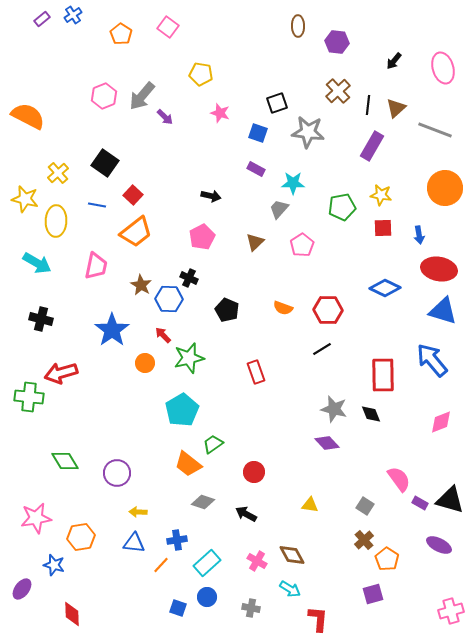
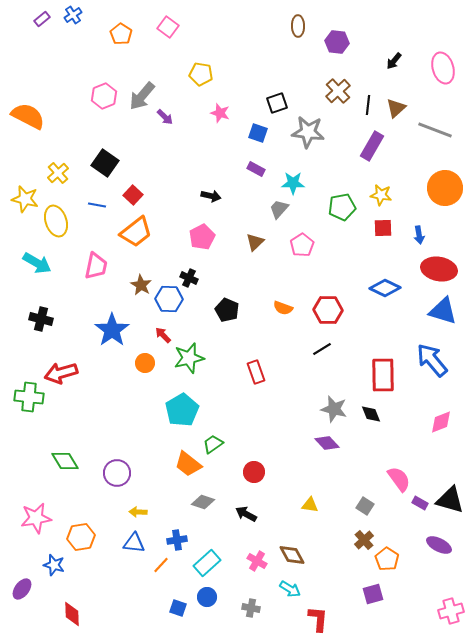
yellow ellipse at (56, 221): rotated 20 degrees counterclockwise
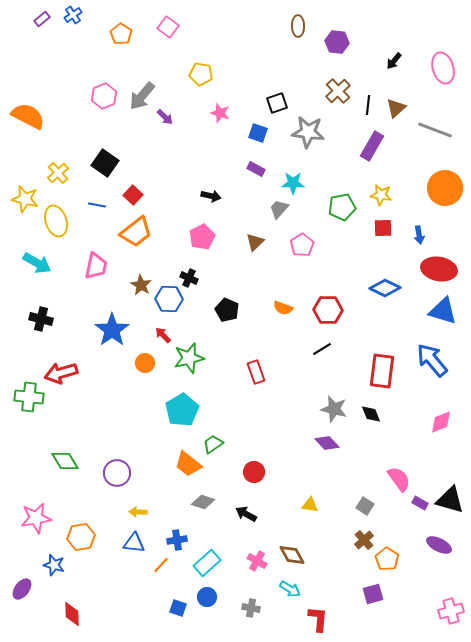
red rectangle at (383, 375): moved 1 px left, 4 px up; rotated 8 degrees clockwise
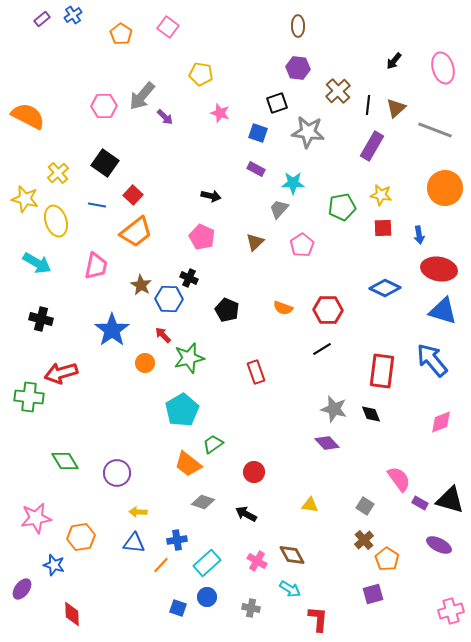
purple hexagon at (337, 42): moved 39 px left, 26 px down
pink hexagon at (104, 96): moved 10 px down; rotated 20 degrees clockwise
pink pentagon at (202, 237): rotated 20 degrees counterclockwise
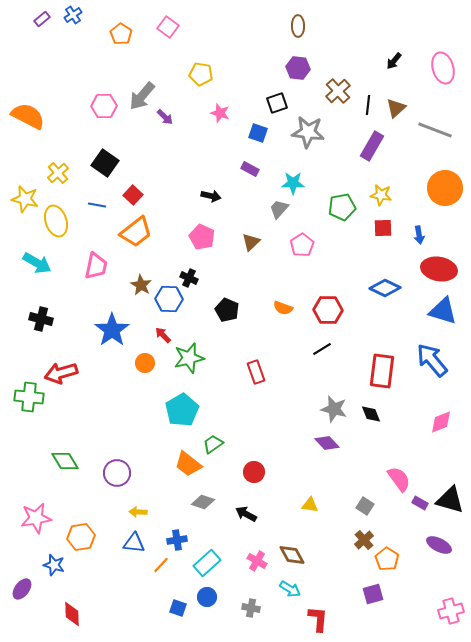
purple rectangle at (256, 169): moved 6 px left
brown triangle at (255, 242): moved 4 px left
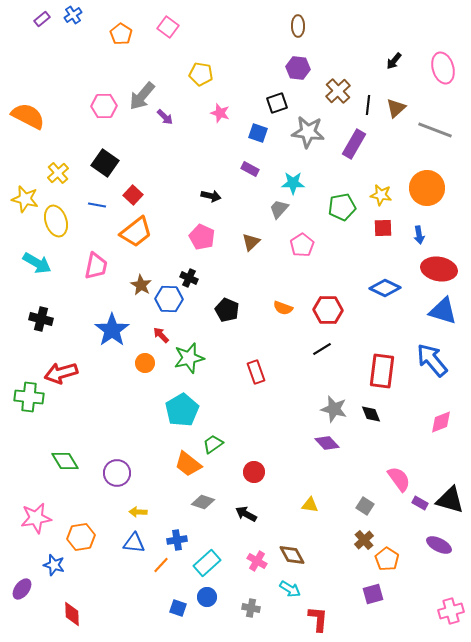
purple rectangle at (372, 146): moved 18 px left, 2 px up
orange circle at (445, 188): moved 18 px left
red arrow at (163, 335): moved 2 px left
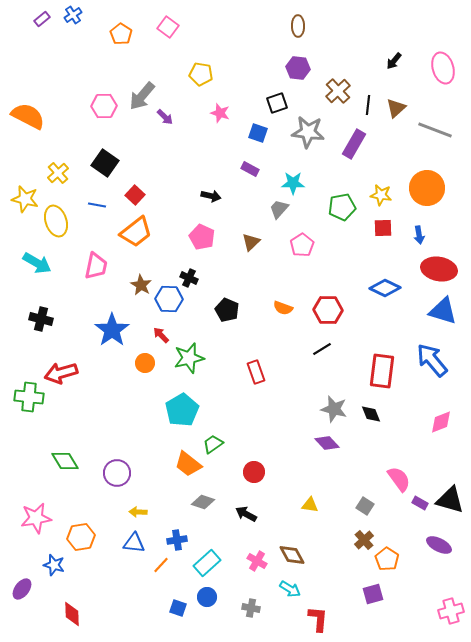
red square at (133, 195): moved 2 px right
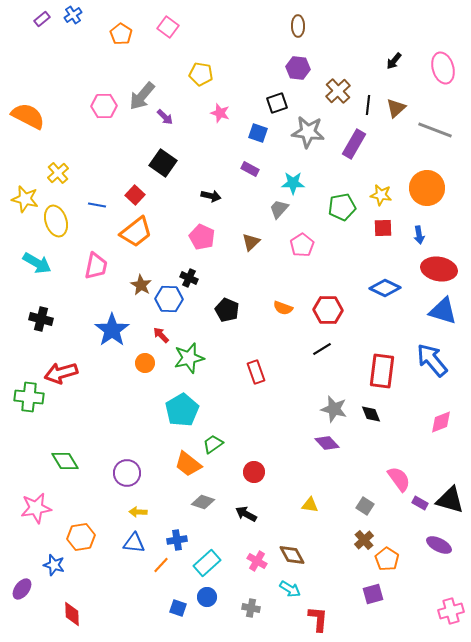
black square at (105, 163): moved 58 px right
purple circle at (117, 473): moved 10 px right
pink star at (36, 518): moved 10 px up
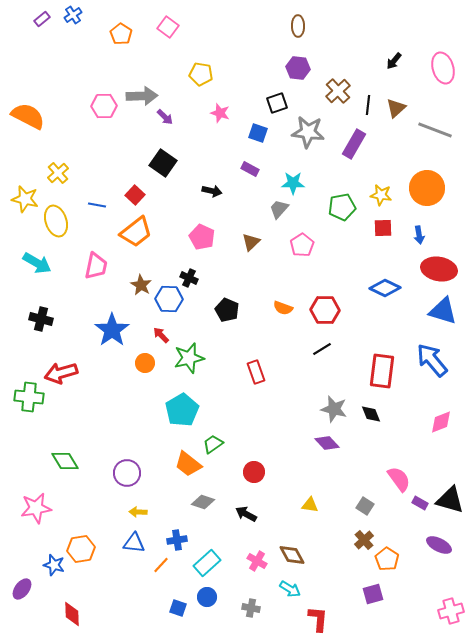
gray arrow at (142, 96): rotated 132 degrees counterclockwise
black arrow at (211, 196): moved 1 px right, 5 px up
red hexagon at (328, 310): moved 3 px left
orange hexagon at (81, 537): moved 12 px down
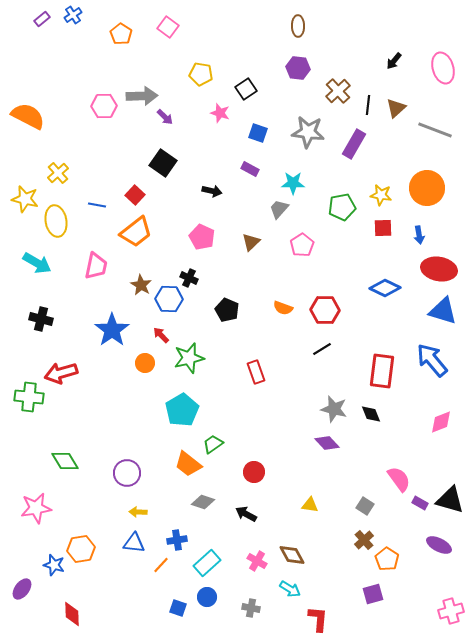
black square at (277, 103): moved 31 px left, 14 px up; rotated 15 degrees counterclockwise
yellow ellipse at (56, 221): rotated 8 degrees clockwise
